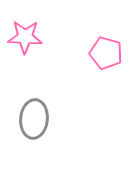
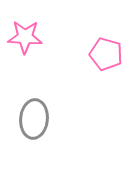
pink pentagon: moved 1 px down
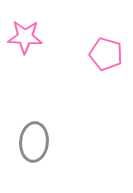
gray ellipse: moved 23 px down
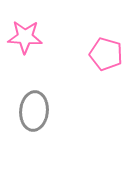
gray ellipse: moved 31 px up
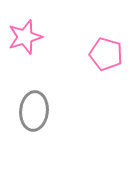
pink star: rotated 20 degrees counterclockwise
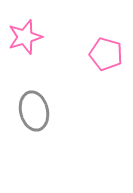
gray ellipse: rotated 18 degrees counterclockwise
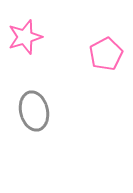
pink pentagon: rotated 28 degrees clockwise
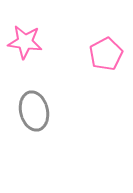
pink star: moved 5 px down; rotated 24 degrees clockwise
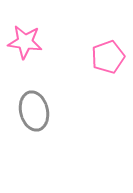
pink pentagon: moved 2 px right, 3 px down; rotated 8 degrees clockwise
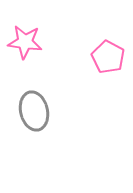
pink pentagon: rotated 24 degrees counterclockwise
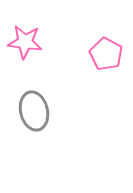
pink pentagon: moved 2 px left, 3 px up
